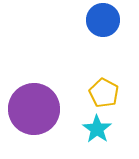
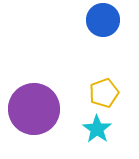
yellow pentagon: rotated 24 degrees clockwise
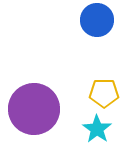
blue circle: moved 6 px left
yellow pentagon: rotated 20 degrees clockwise
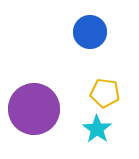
blue circle: moved 7 px left, 12 px down
yellow pentagon: moved 1 px right; rotated 8 degrees clockwise
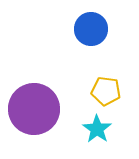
blue circle: moved 1 px right, 3 px up
yellow pentagon: moved 1 px right, 2 px up
